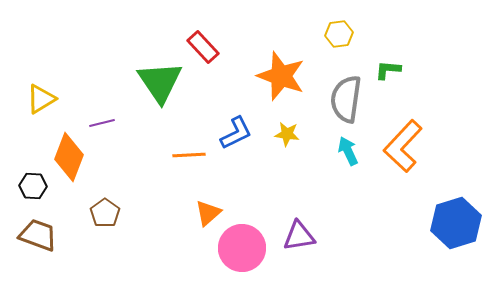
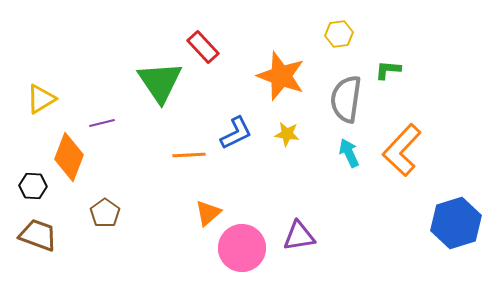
orange L-shape: moved 1 px left, 4 px down
cyan arrow: moved 1 px right, 2 px down
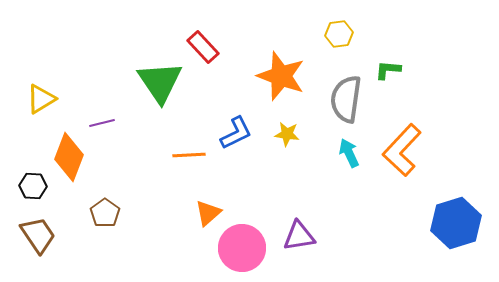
brown trapezoid: rotated 36 degrees clockwise
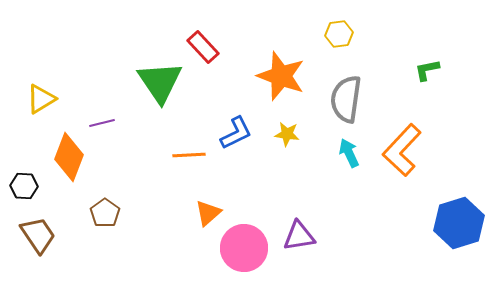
green L-shape: moved 39 px right; rotated 16 degrees counterclockwise
black hexagon: moved 9 px left
blue hexagon: moved 3 px right
pink circle: moved 2 px right
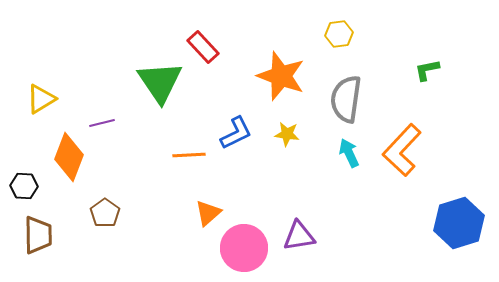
brown trapezoid: rotated 33 degrees clockwise
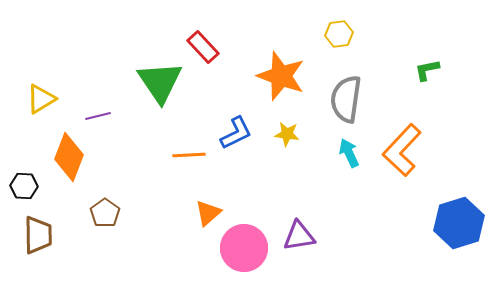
purple line: moved 4 px left, 7 px up
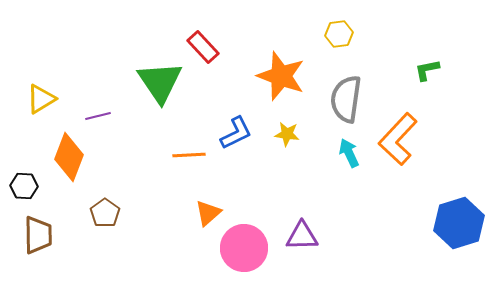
orange L-shape: moved 4 px left, 11 px up
purple triangle: moved 3 px right; rotated 8 degrees clockwise
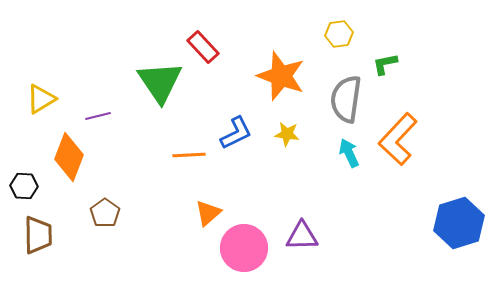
green L-shape: moved 42 px left, 6 px up
